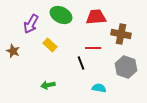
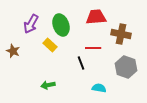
green ellipse: moved 10 px down; rotated 45 degrees clockwise
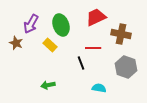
red trapezoid: rotated 20 degrees counterclockwise
brown star: moved 3 px right, 8 px up
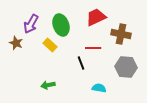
gray hexagon: rotated 15 degrees counterclockwise
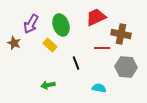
brown star: moved 2 px left
red line: moved 9 px right
black line: moved 5 px left
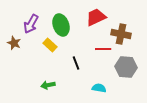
red line: moved 1 px right, 1 px down
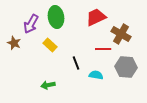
green ellipse: moved 5 px left, 8 px up; rotated 10 degrees clockwise
brown cross: rotated 18 degrees clockwise
cyan semicircle: moved 3 px left, 13 px up
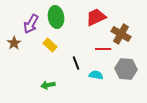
brown star: rotated 16 degrees clockwise
gray hexagon: moved 2 px down
